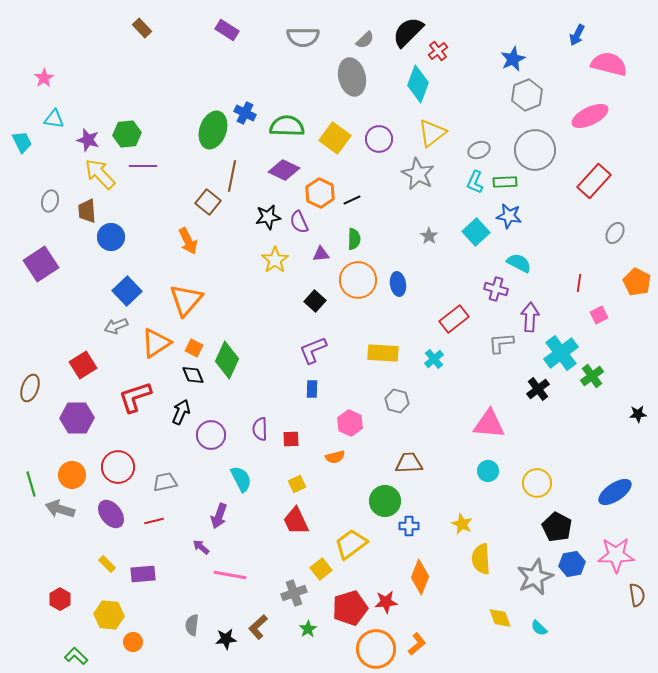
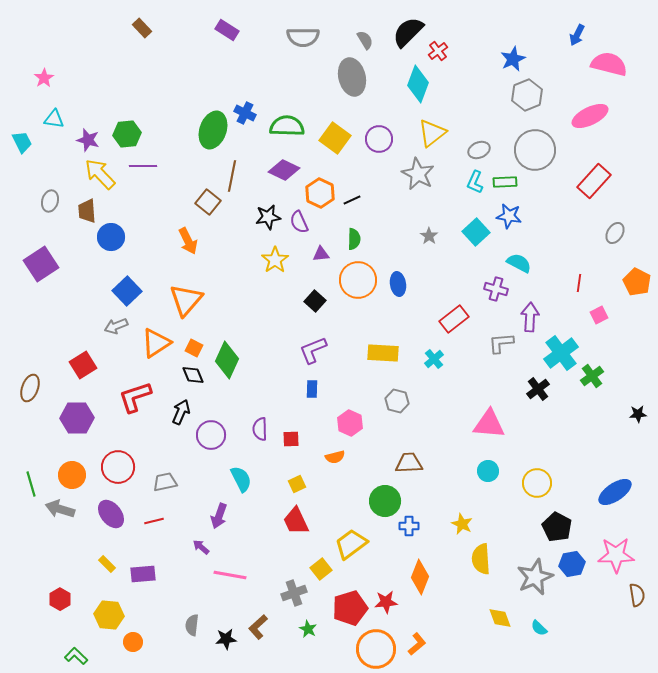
gray semicircle at (365, 40): rotated 78 degrees counterclockwise
green star at (308, 629): rotated 12 degrees counterclockwise
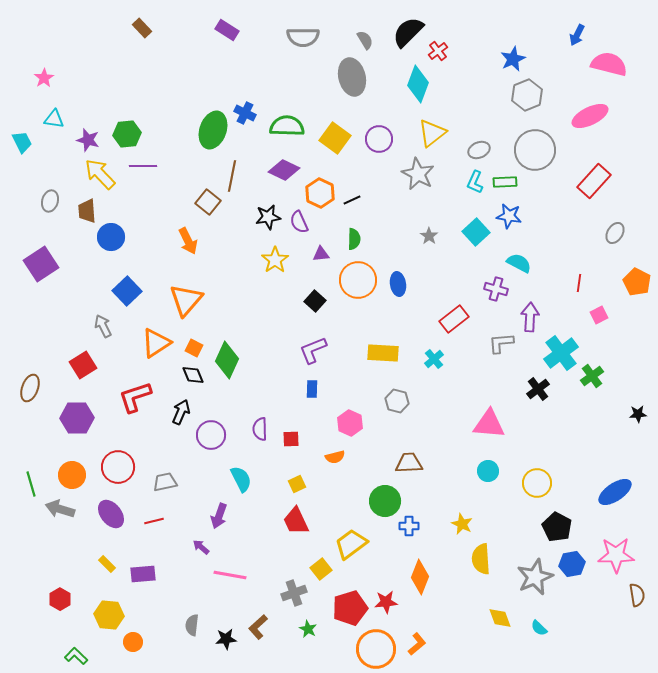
gray arrow at (116, 326): moved 13 px left; rotated 85 degrees clockwise
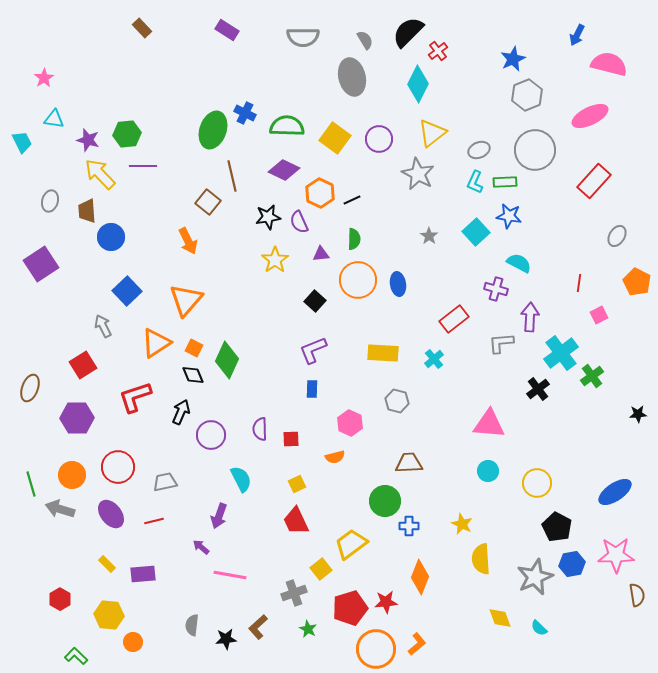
cyan diamond at (418, 84): rotated 6 degrees clockwise
brown line at (232, 176): rotated 24 degrees counterclockwise
gray ellipse at (615, 233): moved 2 px right, 3 px down
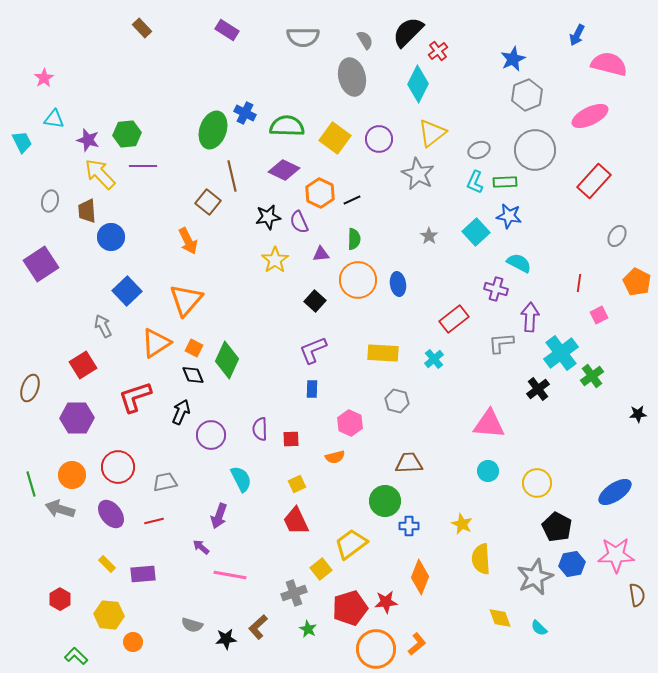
gray semicircle at (192, 625): rotated 80 degrees counterclockwise
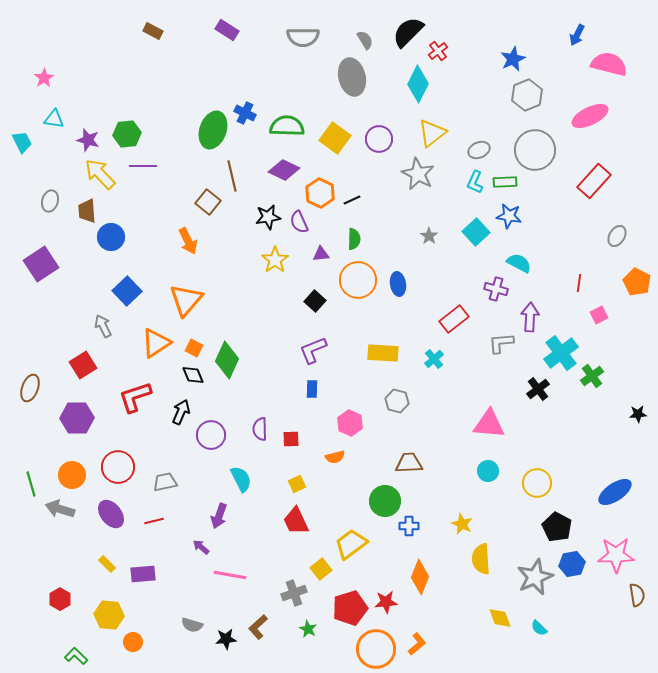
brown rectangle at (142, 28): moved 11 px right, 3 px down; rotated 18 degrees counterclockwise
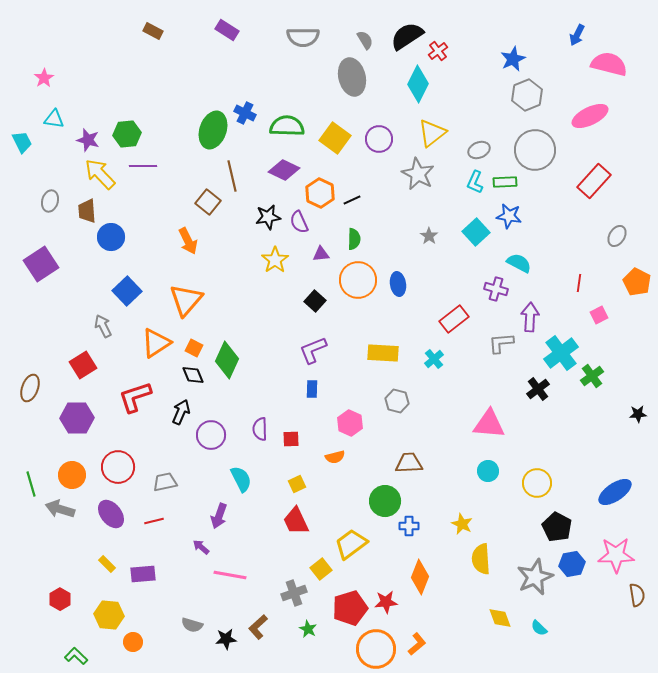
black semicircle at (408, 32): moved 1 px left, 4 px down; rotated 12 degrees clockwise
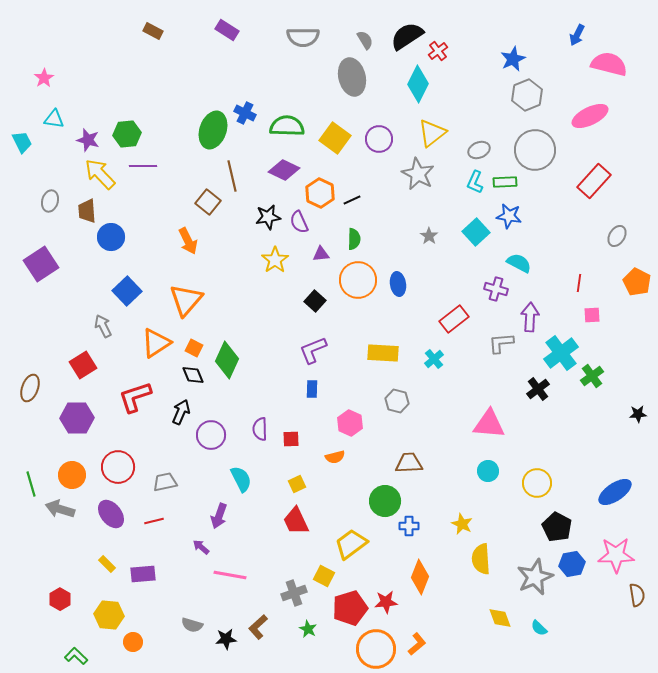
pink square at (599, 315): moved 7 px left; rotated 24 degrees clockwise
yellow square at (321, 569): moved 3 px right, 7 px down; rotated 25 degrees counterclockwise
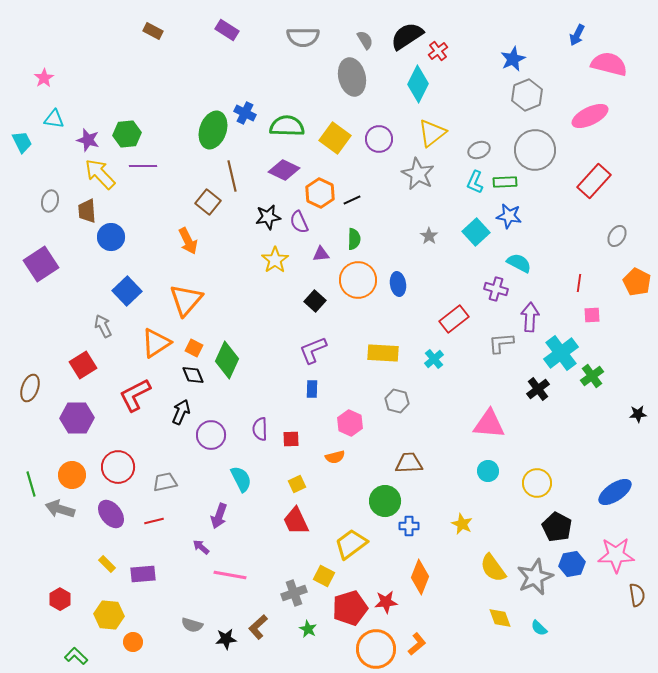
red L-shape at (135, 397): moved 2 px up; rotated 9 degrees counterclockwise
yellow semicircle at (481, 559): moved 12 px right, 9 px down; rotated 32 degrees counterclockwise
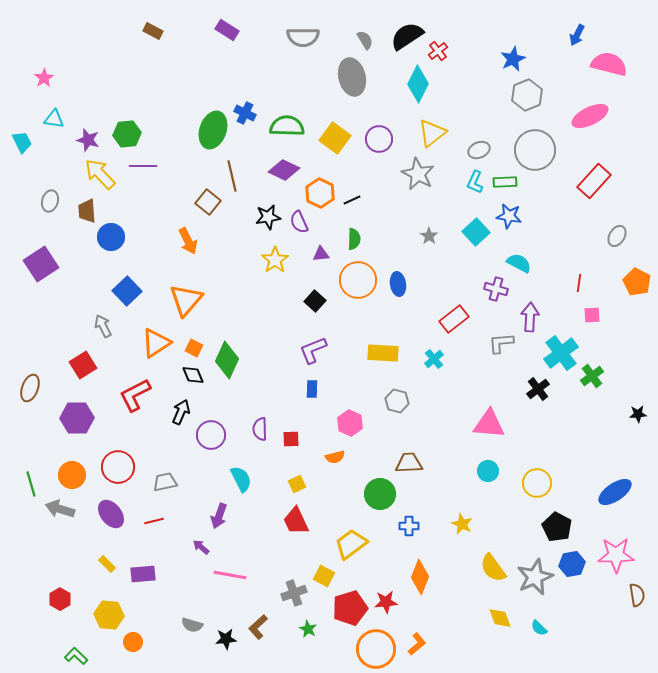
green circle at (385, 501): moved 5 px left, 7 px up
